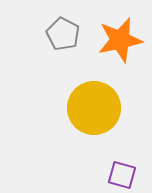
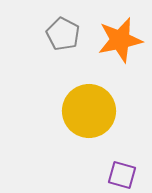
yellow circle: moved 5 px left, 3 px down
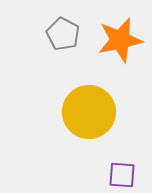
yellow circle: moved 1 px down
purple square: rotated 12 degrees counterclockwise
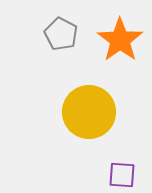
gray pentagon: moved 2 px left
orange star: rotated 24 degrees counterclockwise
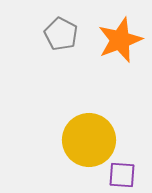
orange star: rotated 15 degrees clockwise
yellow circle: moved 28 px down
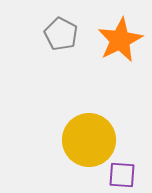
orange star: rotated 6 degrees counterclockwise
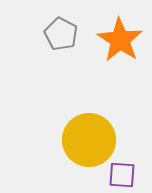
orange star: rotated 12 degrees counterclockwise
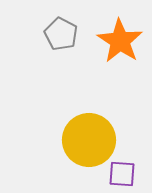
orange star: moved 1 px down
purple square: moved 1 px up
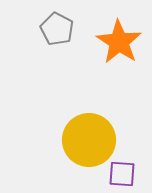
gray pentagon: moved 4 px left, 5 px up
orange star: moved 1 px left, 1 px down
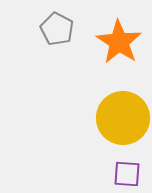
yellow circle: moved 34 px right, 22 px up
purple square: moved 5 px right
